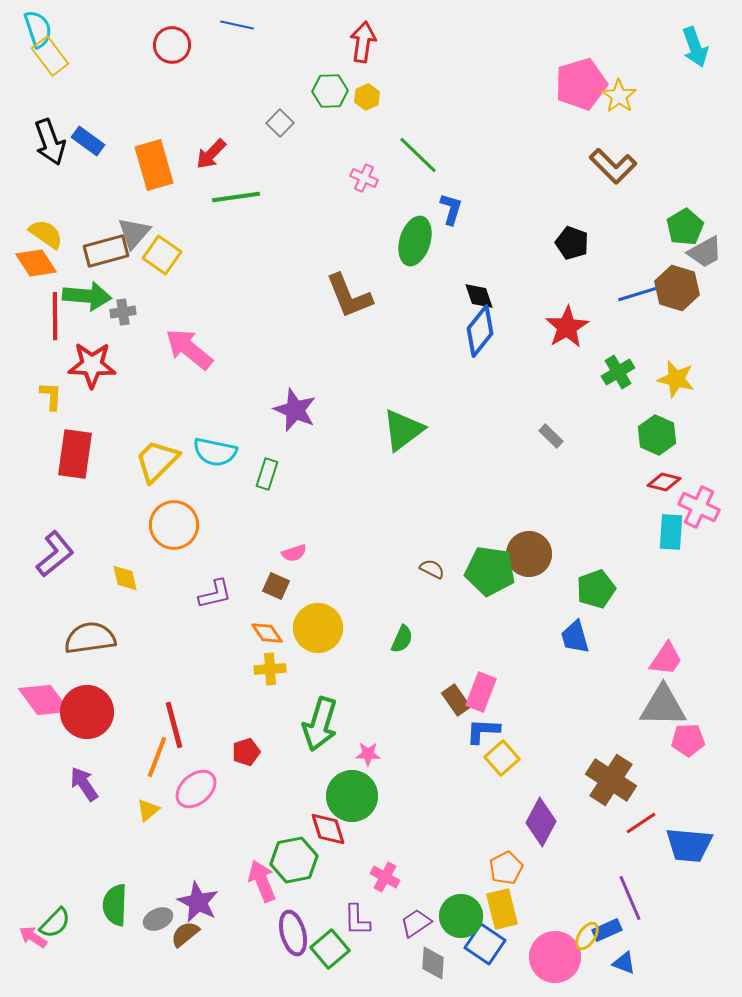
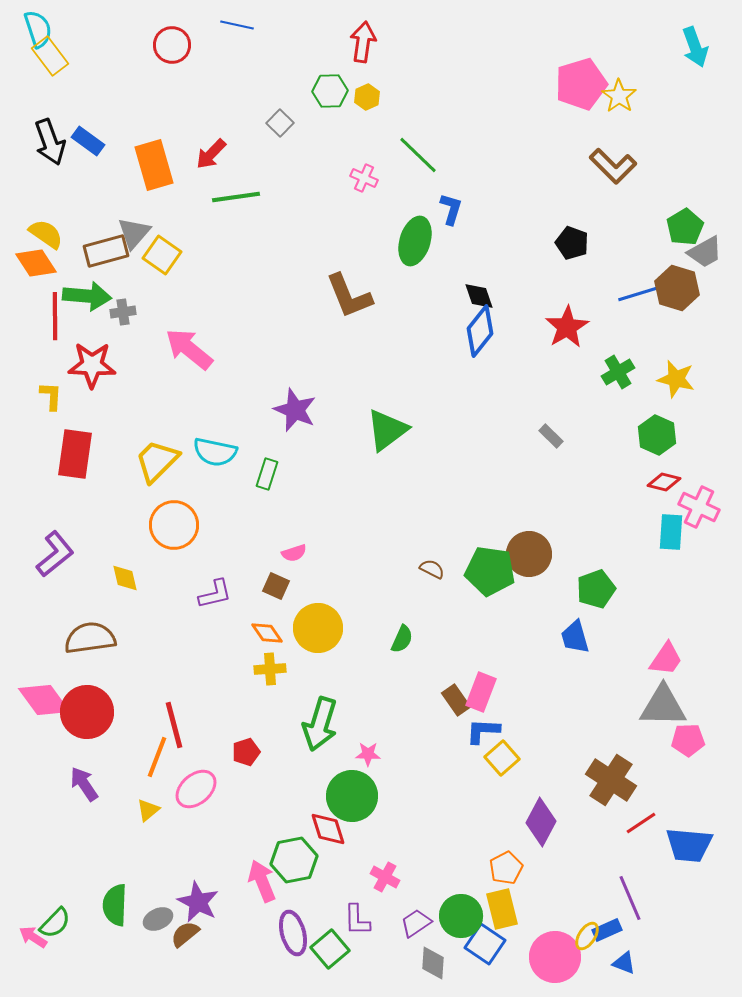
green triangle at (403, 430): moved 16 px left
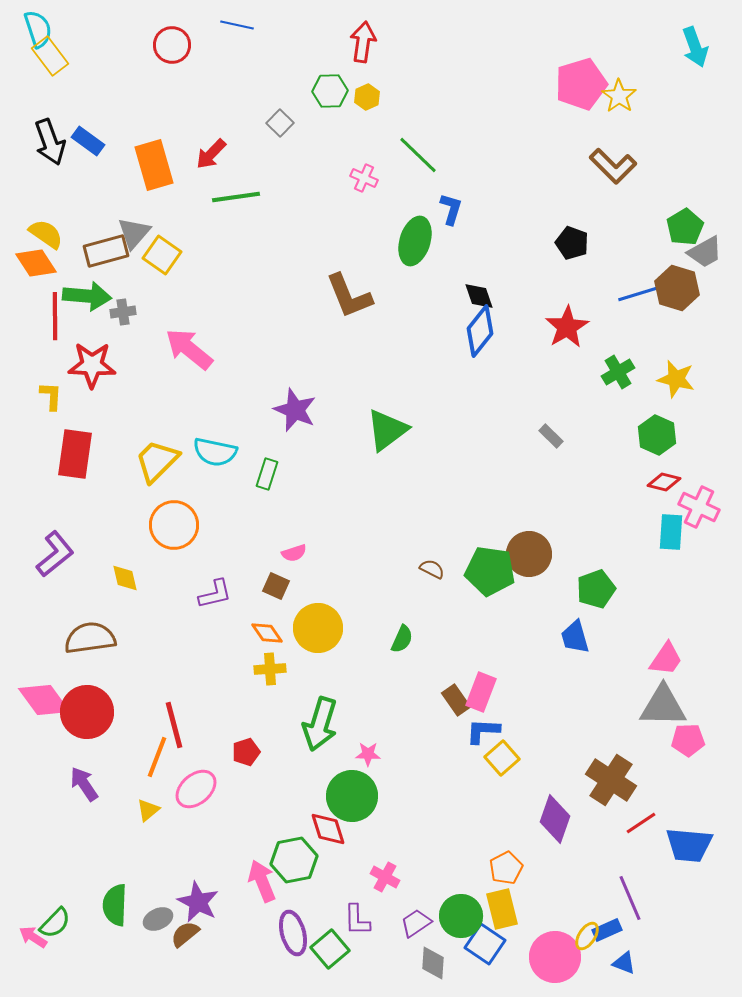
purple diamond at (541, 822): moved 14 px right, 3 px up; rotated 9 degrees counterclockwise
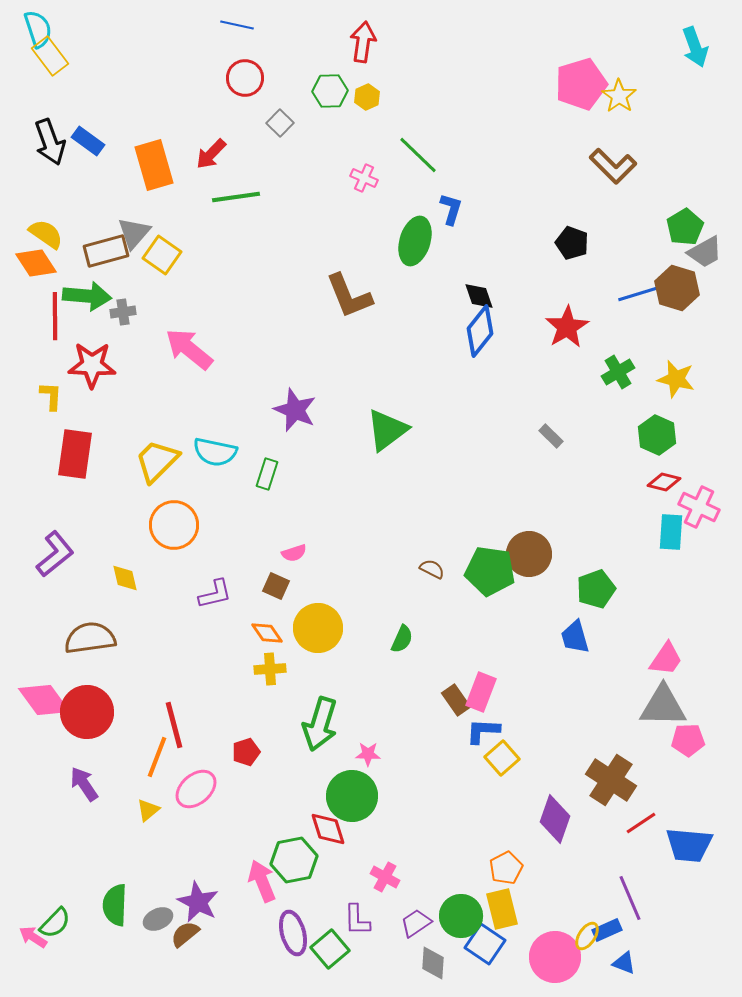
red circle at (172, 45): moved 73 px right, 33 px down
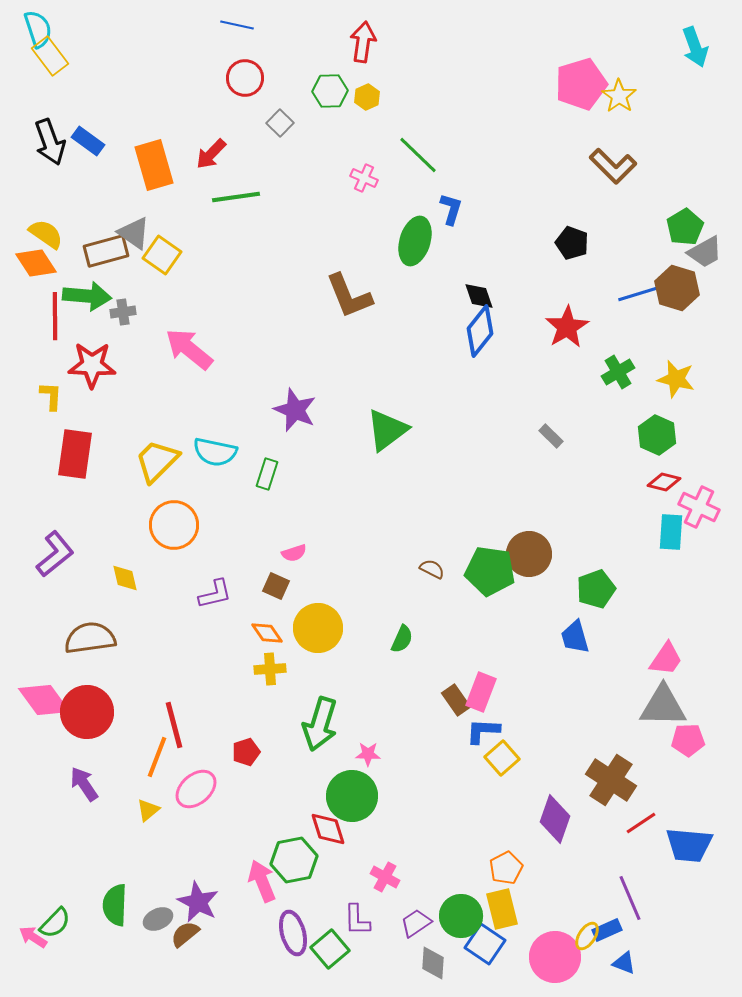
gray triangle at (134, 233): rotated 36 degrees counterclockwise
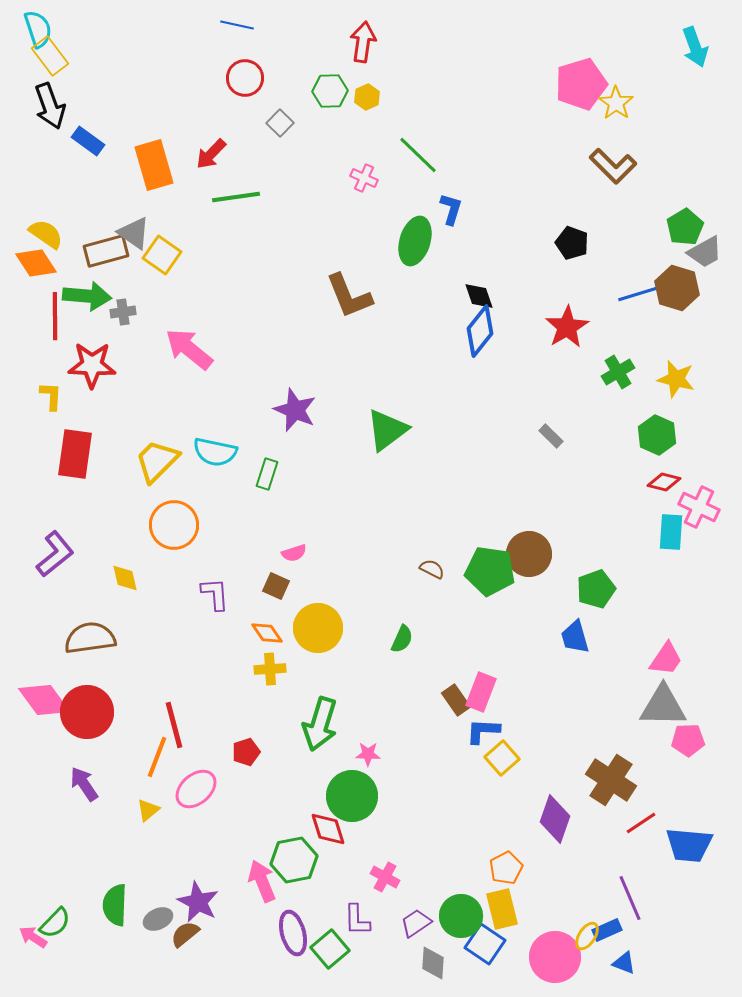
yellow star at (619, 96): moved 3 px left, 7 px down
black arrow at (50, 142): moved 36 px up
purple L-shape at (215, 594): rotated 81 degrees counterclockwise
